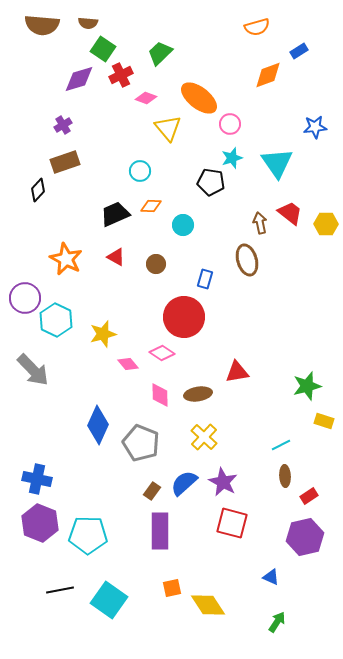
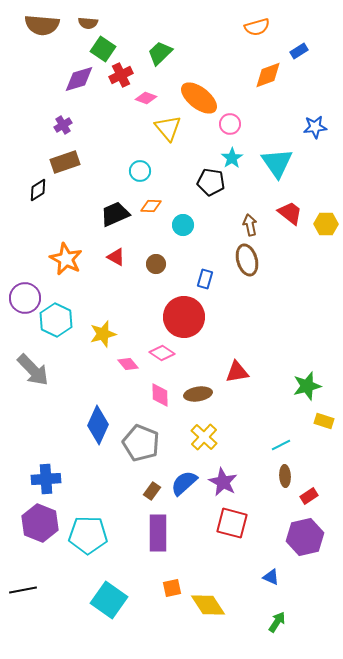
cyan star at (232, 158): rotated 15 degrees counterclockwise
black diamond at (38, 190): rotated 15 degrees clockwise
brown arrow at (260, 223): moved 10 px left, 2 px down
blue cross at (37, 479): moved 9 px right; rotated 16 degrees counterclockwise
purple rectangle at (160, 531): moved 2 px left, 2 px down
black line at (60, 590): moved 37 px left
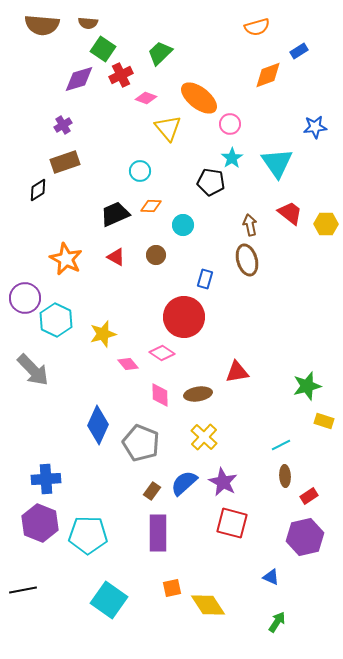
brown circle at (156, 264): moved 9 px up
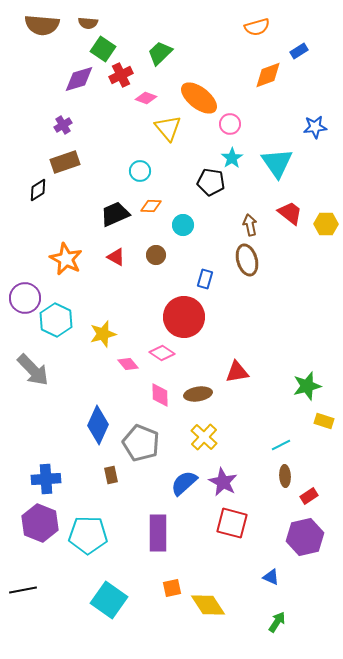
brown rectangle at (152, 491): moved 41 px left, 16 px up; rotated 48 degrees counterclockwise
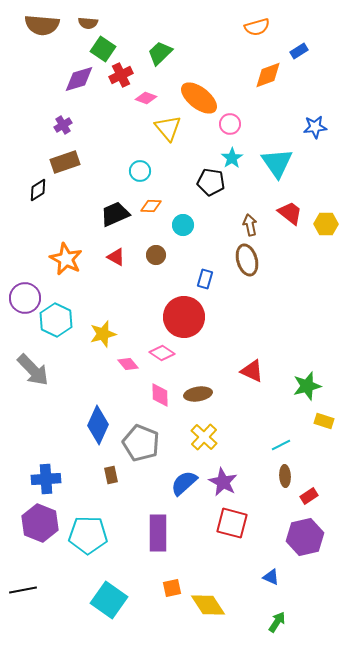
red triangle at (237, 372): moved 15 px right, 1 px up; rotated 35 degrees clockwise
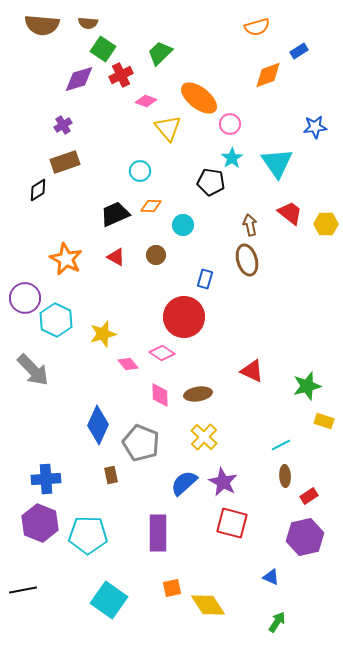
pink diamond at (146, 98): moved 3 px down
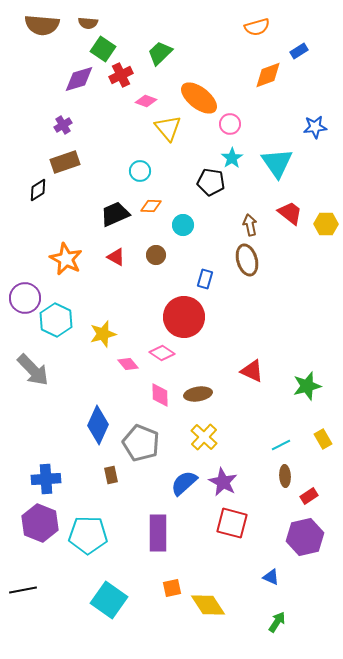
yellow rectangle at (324, 421): moved 1 px left, 18 px down; rotated 42 degrees clockwise
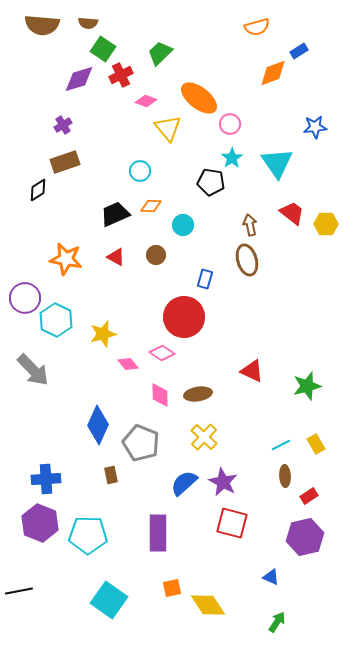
orange diamond at (268, 75): moved 5 px right, 2 px up
red trapezoid at (290, 213): moved 2 px right
orange star at (66, 259): rotated 16 degrees counterclockwise
yellow rectangle at (323, 439): moved 7 px left, 5 px down
black line at (23, 590): moved 4 px left, 1 px down
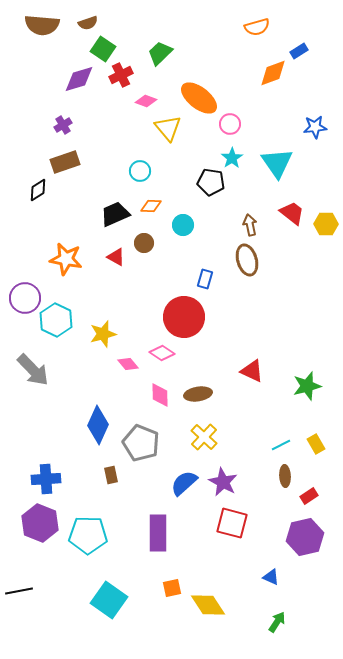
brown semicircle at (88, 23): rotated 24 degrees counterclockwise
brown circle at (156, 255): moved 12 px left, 12 px up
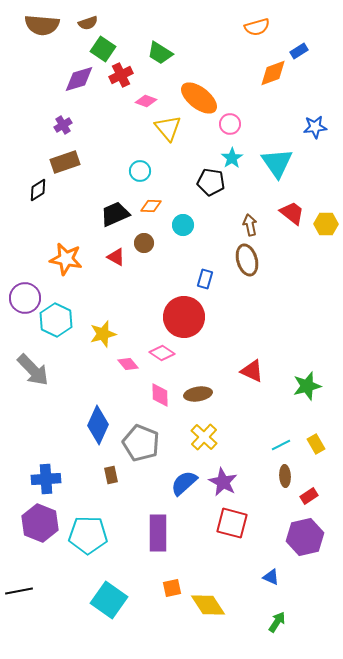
green trapezoid at (160, 53): rotated 104 degrees counterclockwise
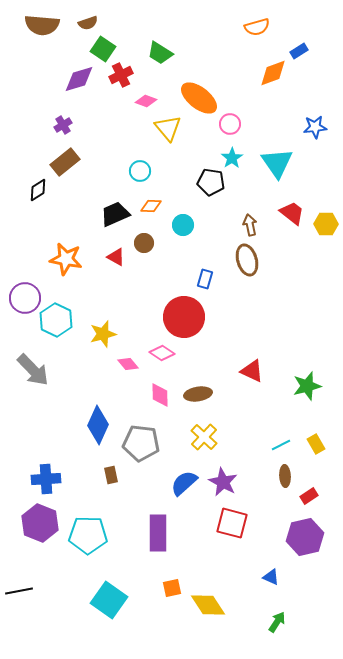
brown rectangle at (65, 162): rotated 20 degrees counterclockwise
gray pentagon at (141, 443): rotated 15 degrees counterclockwise
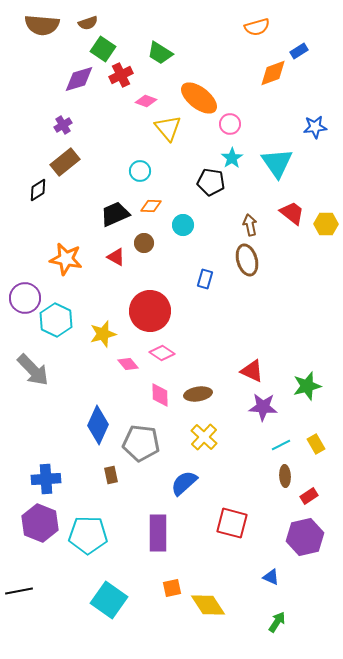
red circle at (184, 317): moved 34 px left, 6 px up
purple star at (223, 482): moved 40 px right, 75 px up; rotated 24 degrees counterclockwise
